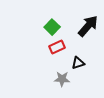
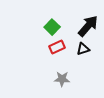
black triangle: moved 5 px right, 14 px up
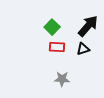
red rectangle: rotated 28 degrees clockwise
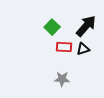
black arrow: moved 2 px left
red rectangle: moved 7 px right
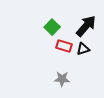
red rectangle: moved 1 px up; rotated 14 degrees clockwise
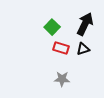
black arrow: moved 1 px left, 2 px up; rotated 15 degrees counterclockwise
red rectangle: moved 3 px left, 2 px down
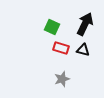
green square: rotated 21 degrees counterclockwise
black triangle: moved 1 px down; rotated 32 degrees clockwise
gray star: rotated 21 degrees counterclockwise
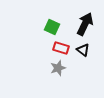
black triangle: rotated 24 degrees clockwise
gray star: moved 4 px left, 11 px up
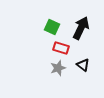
black arrow: moved 4 px left, 4 px down
black triangle: moved 15 px down
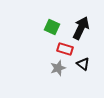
red rectangle: moved 4 px right, 1 px down
black triangle: moved 1 px up
